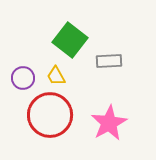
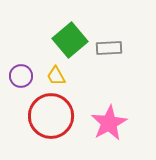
green square: rotated 12 degrees clockwise
gray rectangle: moved 13 px up
purple circle: moved 2 px left, 2 px up
red circle: moved 1 px right, 1 px down
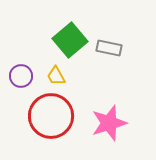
gray rectangle: rotated 15 degrees clockwise
pink star: rotated 12 degrees clockwise
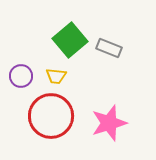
gray rectangle: rotated 10 degrees clockwise
yellow trapezoid: rotated 55 degrees counterclockwise
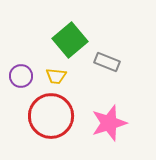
gray rectangle: moved 2 px left, 14 px down
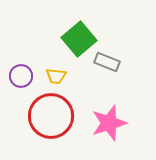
green square: moved 9 px right, 1 px up
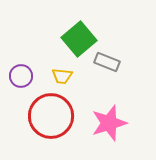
yellow trapezoid: moved 6 px right
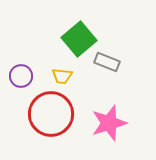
red circle: moved 2 px up
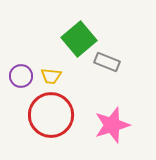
yellow trapezoid: moved 11 px left
red circle: moved 1 px down
pink star: moved 3 px right, 2 px down
